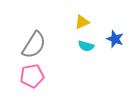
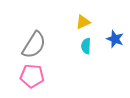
yellow triangle: moved 1 px right
cyan semicircle: rotated 77 degrees clockwise
pink pentagon: rotated 15 degrees clockwise
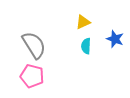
gray semicircle: rotated 64 degrees counterclockwise
pink pentagon: rotated 10 degrees clockwise
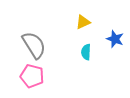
cyan semicircle: moved 6 px down
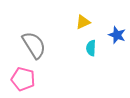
blue star: moved 2 px right, 4 px up
cyan semicircle: moved 5 px right, 4 px up
pink pentagon: moved 9 px left, 3 px down
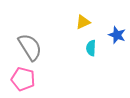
gray semicircle: moved 4 px left, 2 px down
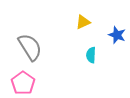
cyan semicircle: moved 7 px down
pink pentagon: moved 4 px down; rotated 20 degrees clockwise
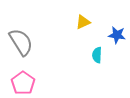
blue star: rotated 12 degrees counterclockwise
gray semicircle: moved 9 px left, 5 px up
cyan semicircle: moved 6 px right
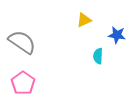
yellow triangle: moved 1 px right, 2 px up
gray semicircle: moved 1 px right; rotated 24 degrees counterclockwise
cyan semicircle: moved 1 px right, 1 px down
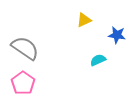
gray semicircle: moved 3 px right, 6 px down
cyan semicircle: moved 4 px down; rotated 63 degrees clockwise
